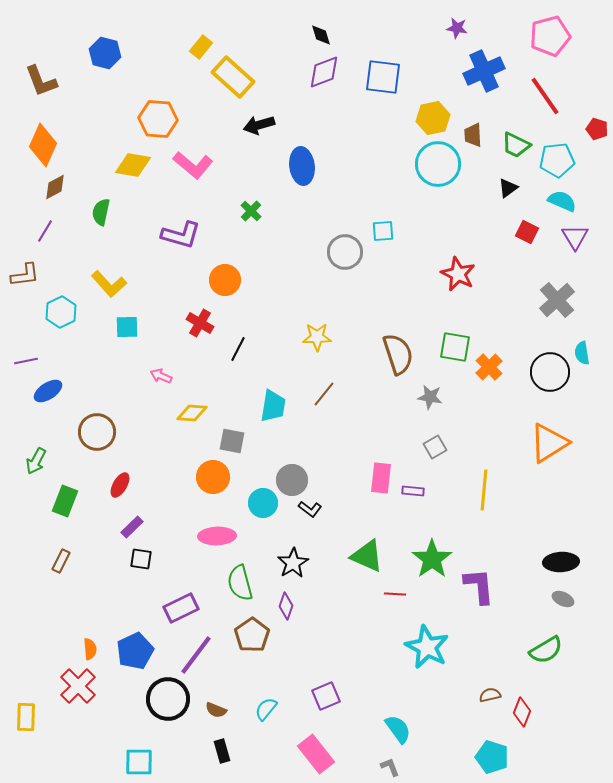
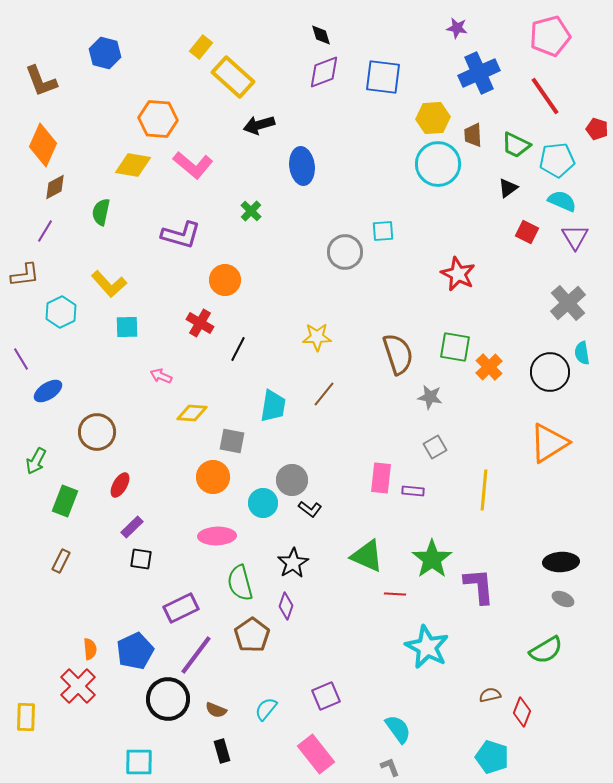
blue cross at (484, 71): moved 5 px left, 2 px down
yellow hexagon at (433, 118): rotated 8 degrees clockwise
gray cross at (557, 300): moved 11 px right, 3 px down
purple line at (26, 361): moved 5 px left, 2 px up; rotated 70 degrees clockwise
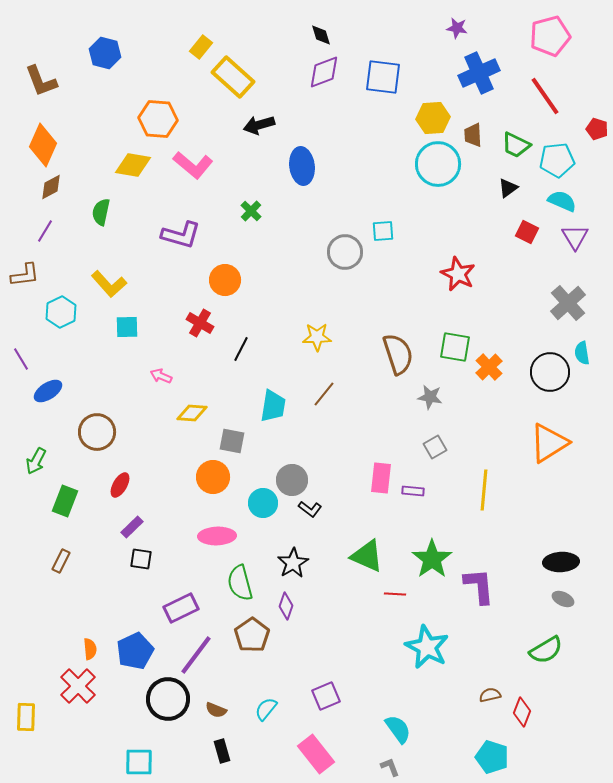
brown diamond at (55, 187): moved 4 px left
black line at (238, 349): moved 3 px right
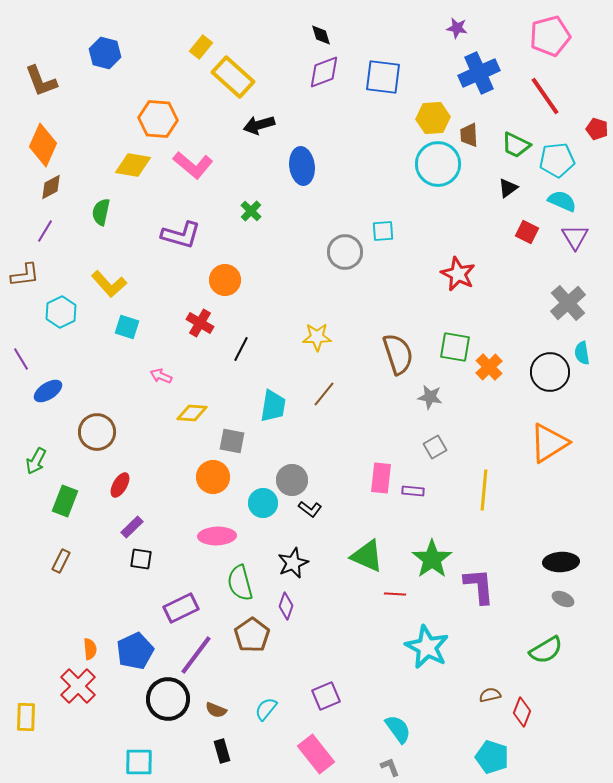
brown trapezoid at (473, 135): moved 4 px left
cyan square at (127, 327): rotated 20 degrees clockwise
black star at (293, 563): rotated 8 degrees clockwise
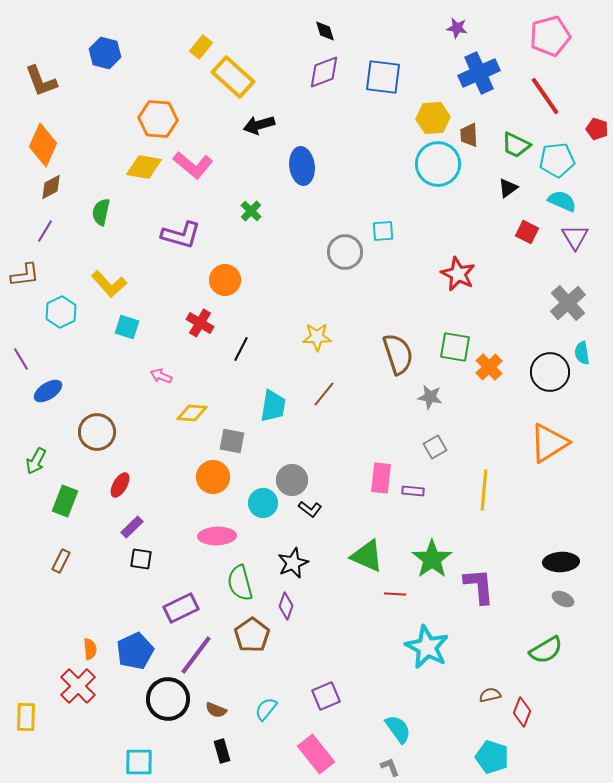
black diamond at (321, 35): moved 4 px right, 4 px up
yellow diamond at (133, 165): moved 11 px right, 2 px down
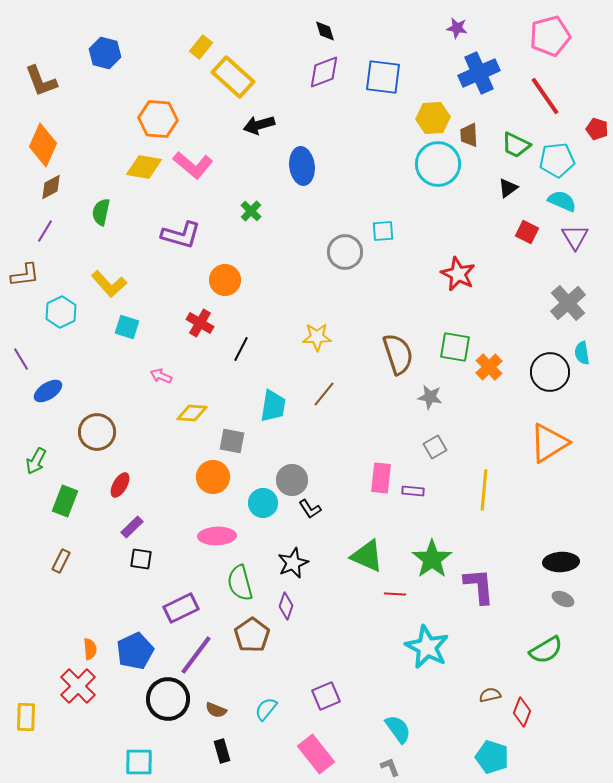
black L-shape at (310, 509): rotated 20 degrees clockwise
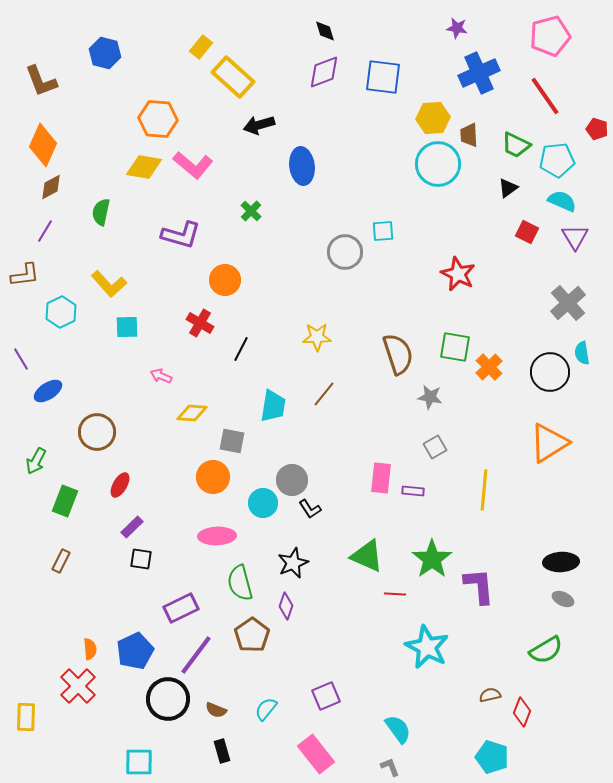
cyan square at (127, 327): rotated 20 degrees counterclockwise
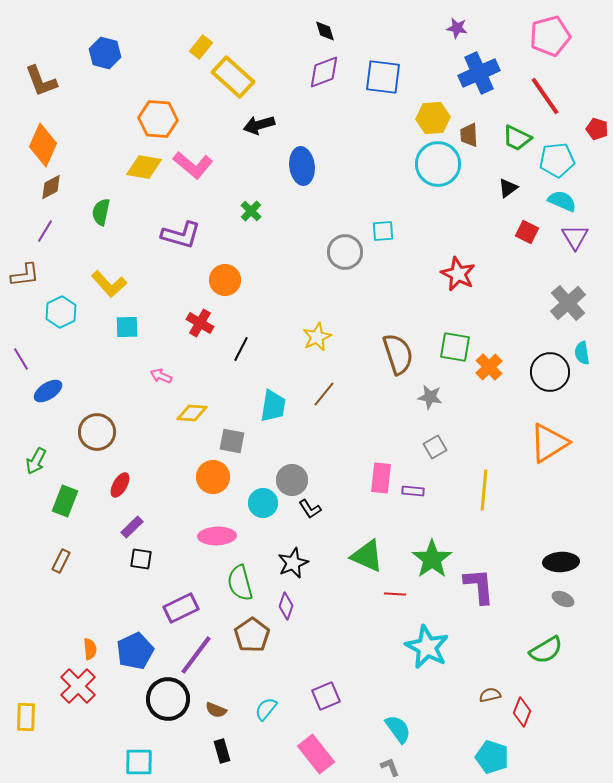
green trapezoid at (516, 145): moved 1 px right, 7 px up
yellow star at (317, 337): rotated 24 degrees counterclockwise
